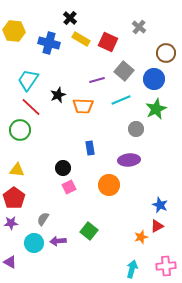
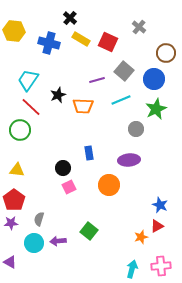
blue rectangle: moved 1 px left, 5 px down
red pentagon: moved 2 px down
gray semicircle: moved 4 px left; rotated 16 degrees counterclockwise
pink cross: moved 5 px left
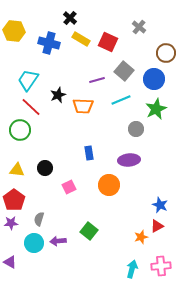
black circle: moved 18 px left
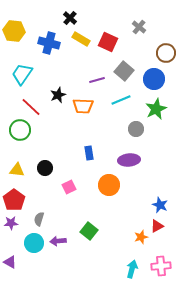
cyan trapezoid: moved 6 px left, 6 px up
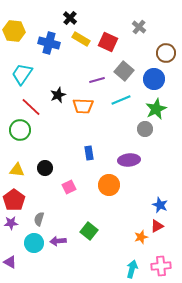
gray circle: moved 9 px right
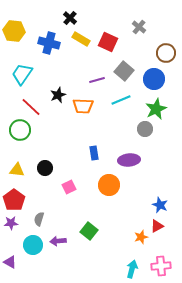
blue rectangle: moved 5 px right
cyan circle: moved 1 px left, 2 px down
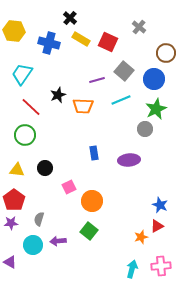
green circle: moved 5 px right, 5 px down
orange circle: moved 17 px left, 16 px down
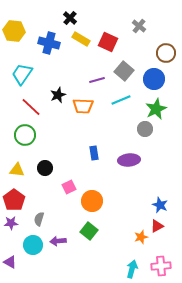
gray cross: moved 1 px up
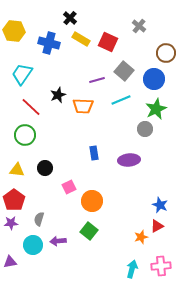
purple triangle: rotated 40 degrees counterclockwise
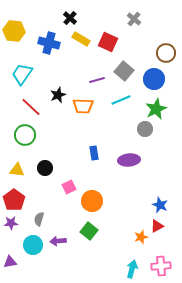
gray cross: moved 5 px left, 7 px up
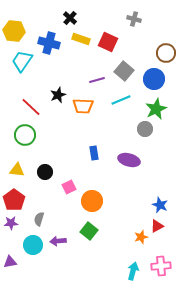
gray cross: rotated 24 degrees counterclockwise
yellow rectangle: rotated 12 degrees counterclockwise
cyan trapezoid: moved 13 px up
purple ellipse: rotated 20 degrees clockwise
black circle: moved 4 px down
cyan arrow: moved 1 px right, 2 px down
